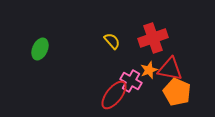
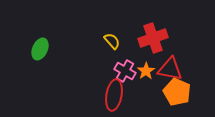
orange star: moved 3 px left, 1 px down; rotated 12 degrees counterclockwise
pink cross: moved 6 px left, 10 px up
red ellipse: rotated 28 degrees counterclockwise
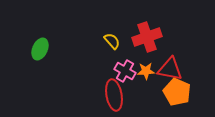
red cross: moved 6 px left, 1 px up
orange star: rotated 30 degrees clockwise
red ellipse: rotated 20 degrees counterclockwise
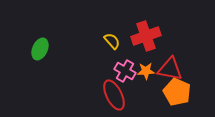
red cross: moved 1 px left, 1 px up
red ellipse: rotated 16 degrees counterclockwise
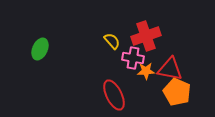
pink cross: moved 8 px right, 13 px up; rotated 20 degrees counterclockwise
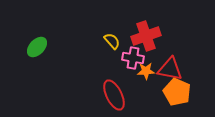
green ellipse: moved 3 px left, 2 px up; rotated 20 degrees clockwise
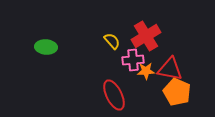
red cross: rotated 12 degrees counterclockwise
green ellipse: moved 9 px right; rotated 50 degrees clockwise
pink cross: moved 2 px down; rotated 15 degrees counterclockwise
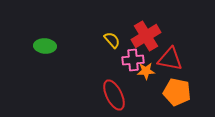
yellow semicircle: moved 1 px up
green ellipse: moved 1 px left, 1 px up
red triangle: moved 10 px up
orange pentagon: rotated 12 degrees counterclockwise
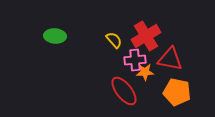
yellow semicircle: moved 2 px right
green ellipse: moved 10 px right, 10 px up
pink cross: moved 2 px right
orange star: moved 1 px left, 1 px down
red ellipse: moved 10 px right, 4 px up; rotated 12 degrees counterclockwise
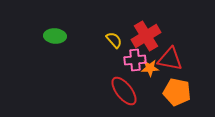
orange star: moved 5 px right, 4 px up
